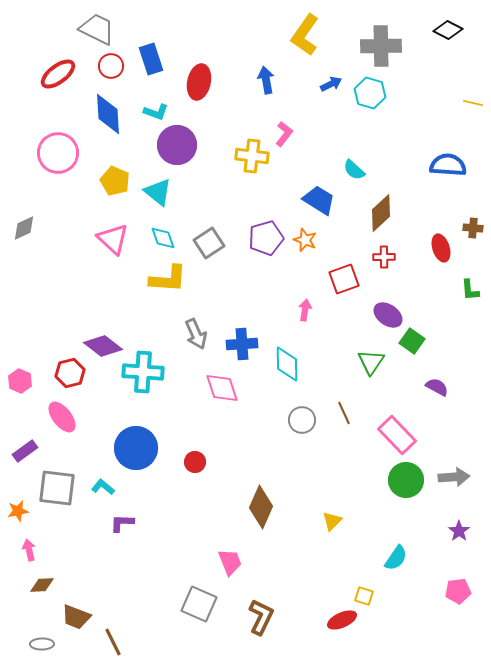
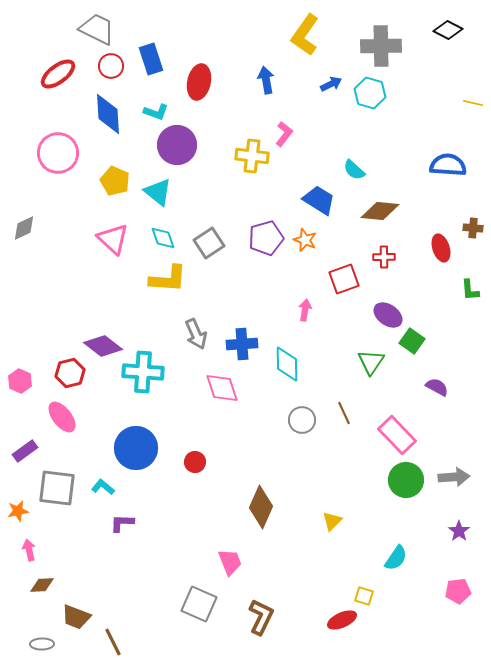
brown diamond at (381, 213): moved 1 px left, 2 px up; rotated 48 degrees clockwise
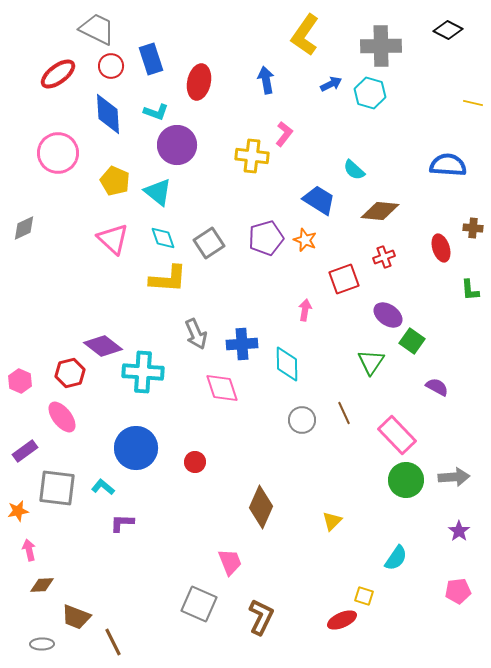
red cross at (384, 257): rotated 20 degrees counterclockwise
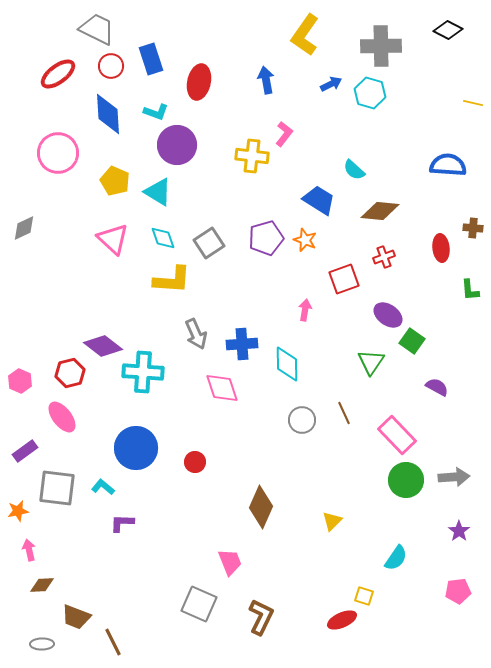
cyan triangle at (158, 192): rotated 8 degrees counterclockwise
red ellipse at (441, 248): rotated 12 degrees clockwise
yellow L-shape at (168, 279): moved 4 px right, 1 px down
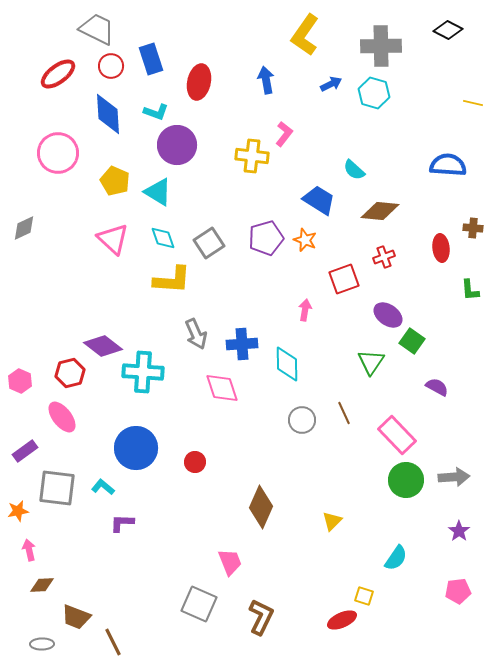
cyan hexagon at (370, 93): moved 4 px right
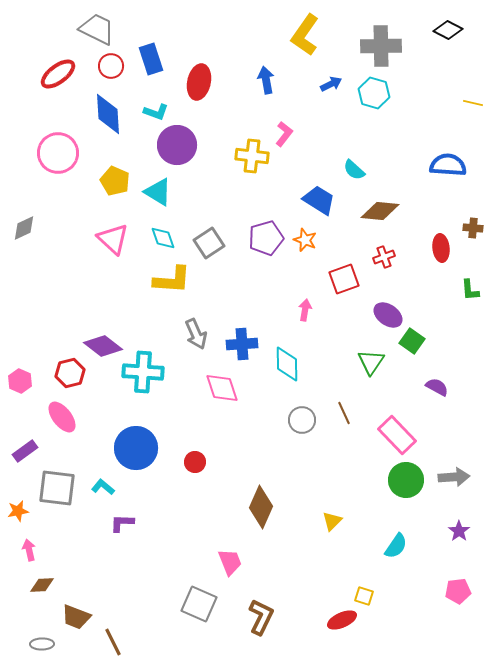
cyan semicircle at (396, 558): moved 12 px up
